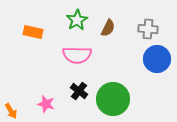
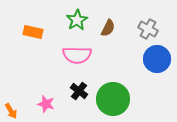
gray cross: rotated 24 degrees clockwise
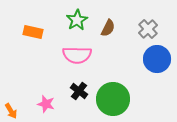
gray cross: rotated 18 degrees clockwise
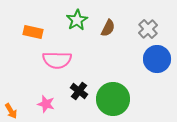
pink semicircle: moved 20 px left, 5 px down
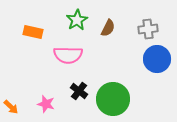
gray cross: rotated 36 degrees clockwise
pink semicircle: moved 11 px right, 5 px up
orange arrow: moved 4 px up; rotated 14 degrees counterclockwise
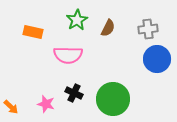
black cross: moved 5 px left, 2 px down; rotated 12 degrees counterclockwise
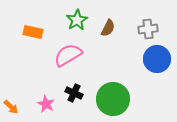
pink semicircle: rotated 148 degrees clockwise
pink star: rotated 12 degrees clockwise
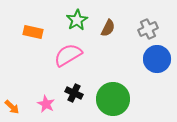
gray cross: rotated 18 degrees counterclockwise
orange arrow: moved 1 px right
